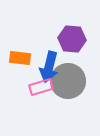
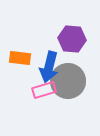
pink rectangle: moved 3 px right, 3 px down
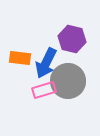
purple hexagon: rotated 8 degrees clockwise
blue arrow: moved 3 px left, 4 px up; rotated 12 degrees clockwise
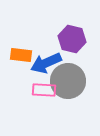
orange rectangle: moved 1 px right, 3 px up
blue arrow: rotated 40 degrees clockwise
pink rectangle: rotated 20 degrees clockwise
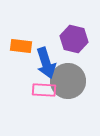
purple hexagon: moved 2 px right
orange rectangle: moved 9 px up
blue arrow: rotated 84 degrees counterclockwise
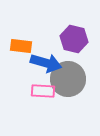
blue arrow: rotated 56 degrees counterclockwise
gray circle: moved 2 px up
pink rectangle: moved 1 px left, 1 px down
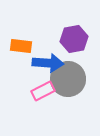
purple hexagon: rotated 24 degrees counterclockwise
blue arrow: moved 2 px right; rotated 12 degrees counterclockwise
pink rectangle: rotated 30 degrees counterclockwise
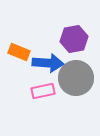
orange rectangle: moved 2 px left, 6 px down; rotated 15 degrees clockwise
gray circle: moved 8 px right, 1 px up
pink rectangle: rotated 15 degrees clockwise
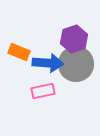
purple hexagon: rotated 8 degrees counterclockwise
gray circle: moved 14 px up
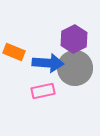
purple hexagon: rotated 8 degrees counterclockwise
orange rectangle: moved 5 px left
gray circle: moved 1 px left, 4 px down
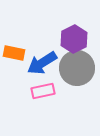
orange rectangle: moved 1 px down; rotated 10 degrees counterclockwise
blue arrow: moved 6 px left; rotated 144 degrees clockwise
gray circle: moved 2 px right
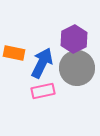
blue arrow: rotated 148 degrees clockwise
